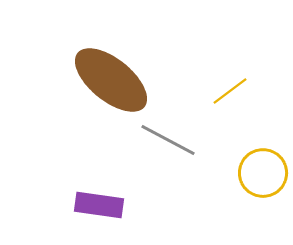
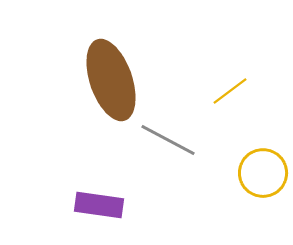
brown ellipse: rotated 32 degrees clockwise
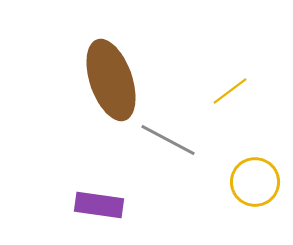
yellow circle: moved 8 px left, 9 px down
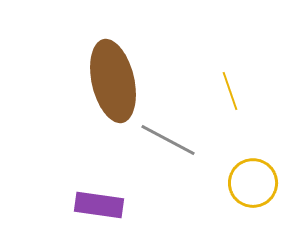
brown ellipse: moved 2 px right, 1 px down; rotated 6 degrees clockwise
yellow line: rotated 72 degrees counterclockwise
yellow circle: moved 2 px left, 1 px down
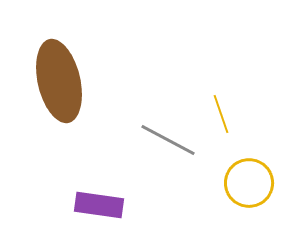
brown ellipse: moved 54 px left
yellow line: moved 9 px left, 23 px down
yellow circle: moved 4 px left
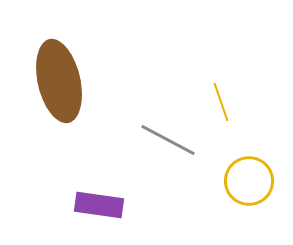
yellow line: moved 12 px up
yellow circle: moved 2 px up
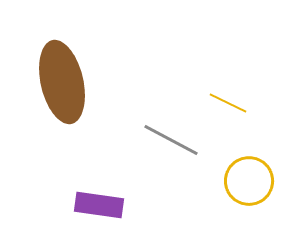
brown ellipse: moved 3 px right, 1 px down
yellow line: moved 7 px right, 1 px down; rotated 45 degrees counterclockwise
gray line: moved 3 px right
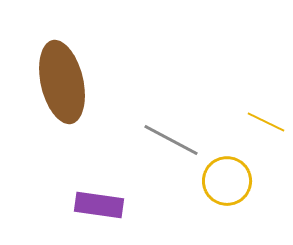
yellow line: moved 38 px right, 19 px down
yellow circle: moved 22 px left
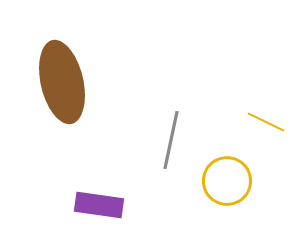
gray line: rotated 74 degrees clockwise
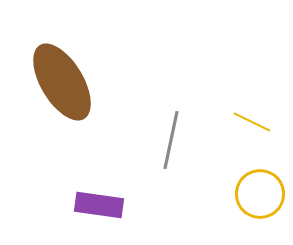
brown ellipse: rotated 18 degrees counterclockwise
yellow line: moved 14 px left
yellow circle: moved 33 px right, 13 px down
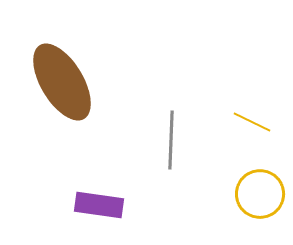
gray line: rotated 10 degrees counterclockwise
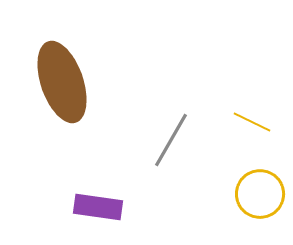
brown ellipse: rotated 12 degrees clockwise
gray line: rotated 28 degrees clockwise
purple rectangle: moved 1 px left, 2 px down
